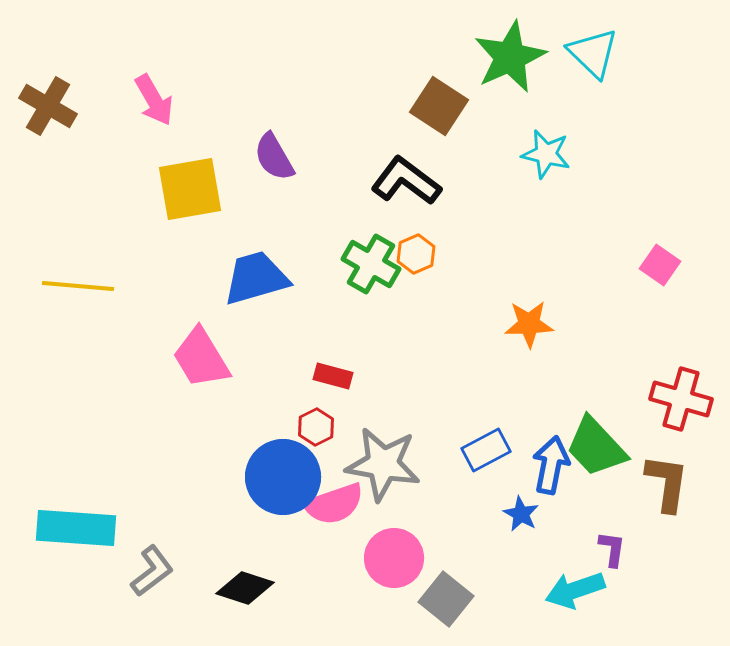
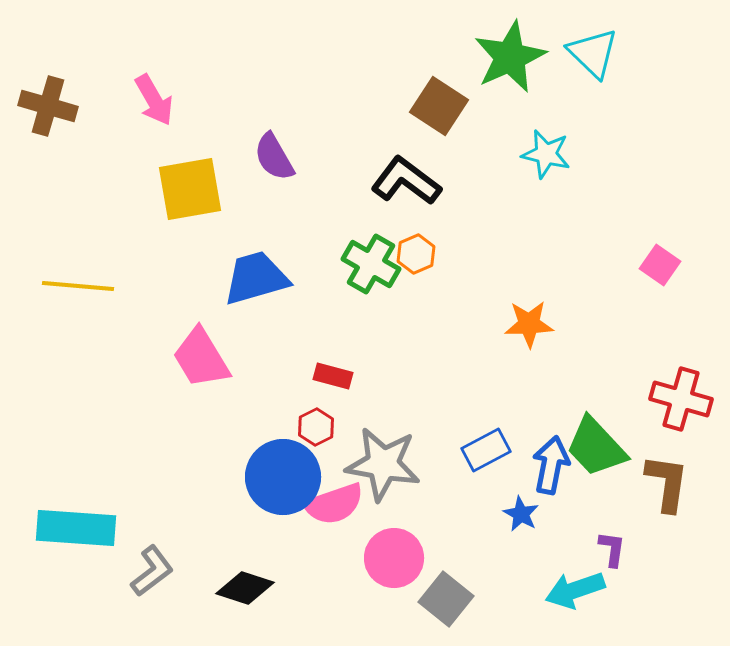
brown cross: rotated 14 degrees counterclockwise
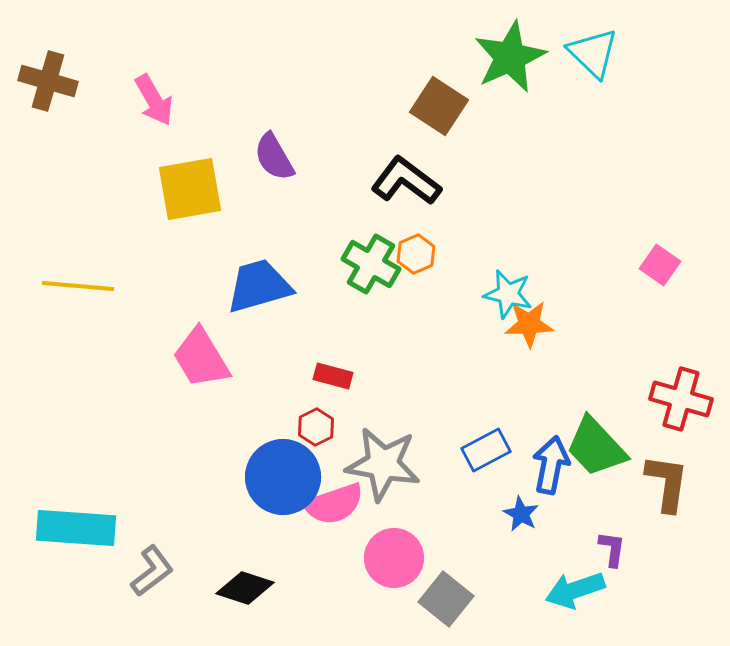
brown cross: moved 25 px up
cyan star: moved 38 px left, 140 px down
blue trapezoid: moved 3 px right, 8 px down
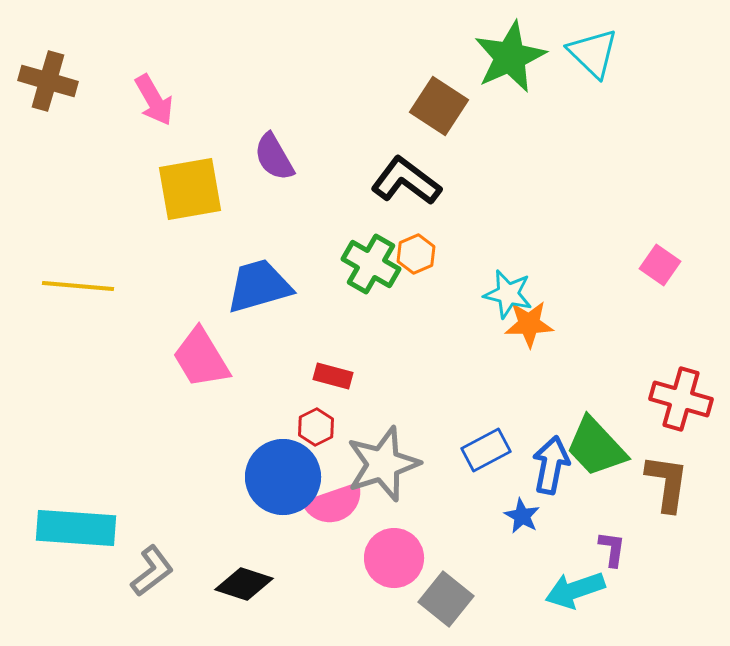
gray star: rotated 28 degrees counterclockwise
blue star: moved 1 px right, 2 px down
black diamond: moved 1 px left, 4 px up
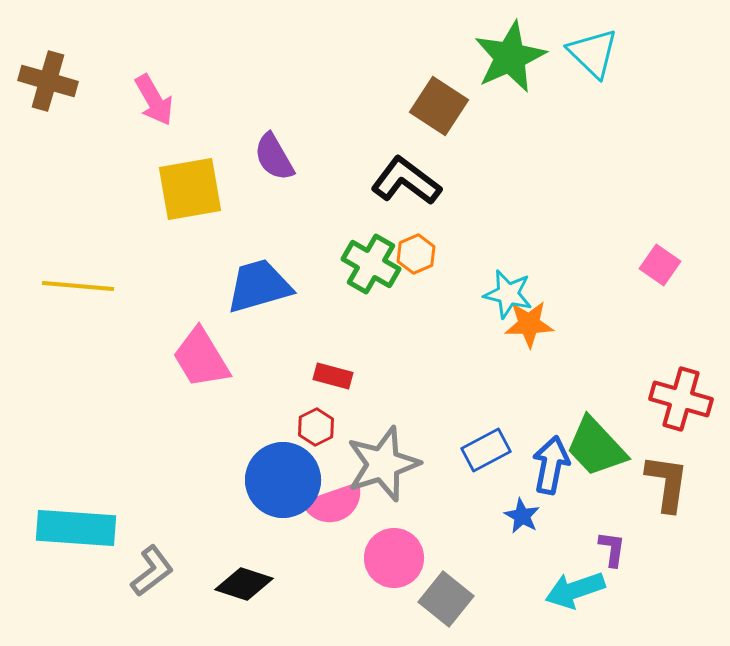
blue circle: moved 3 px down
